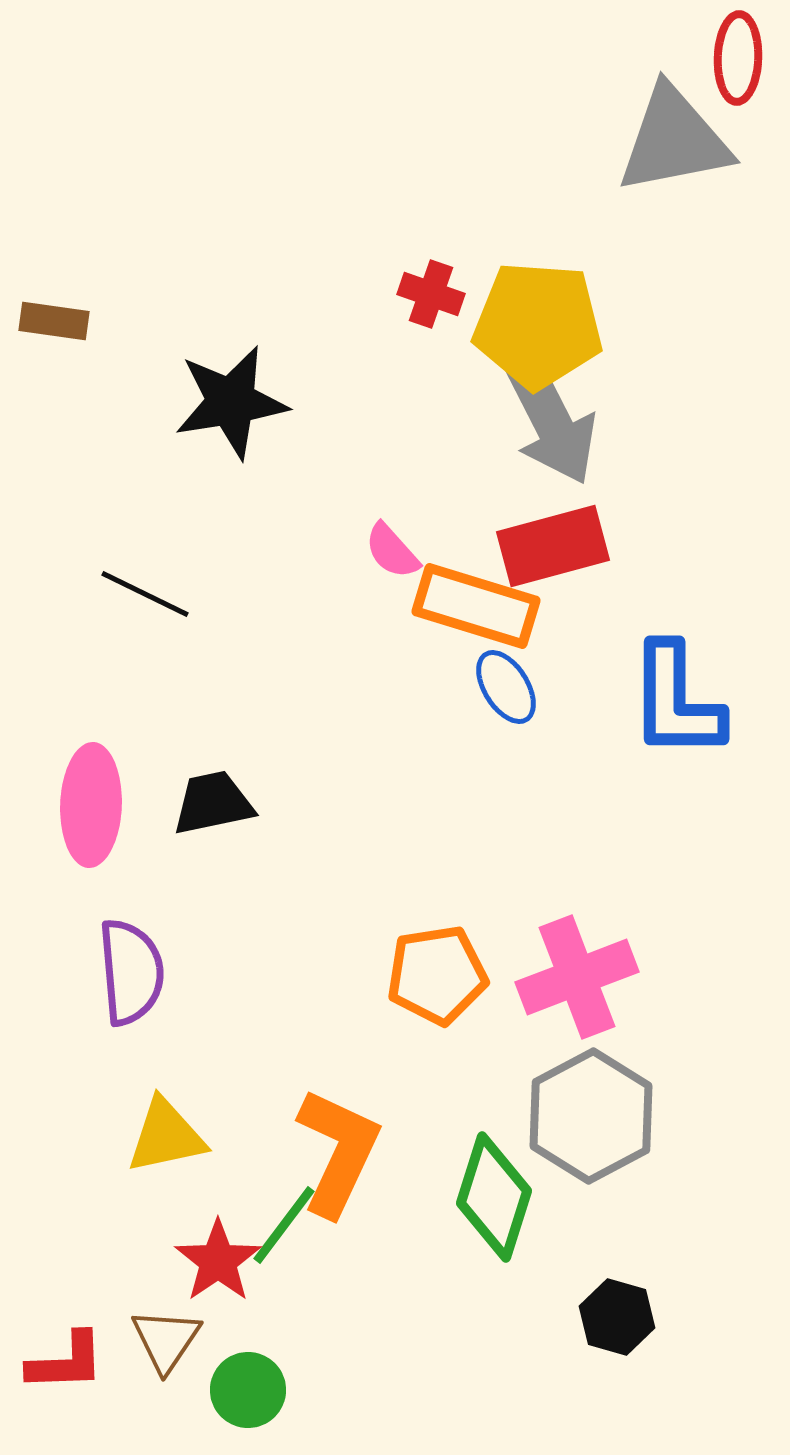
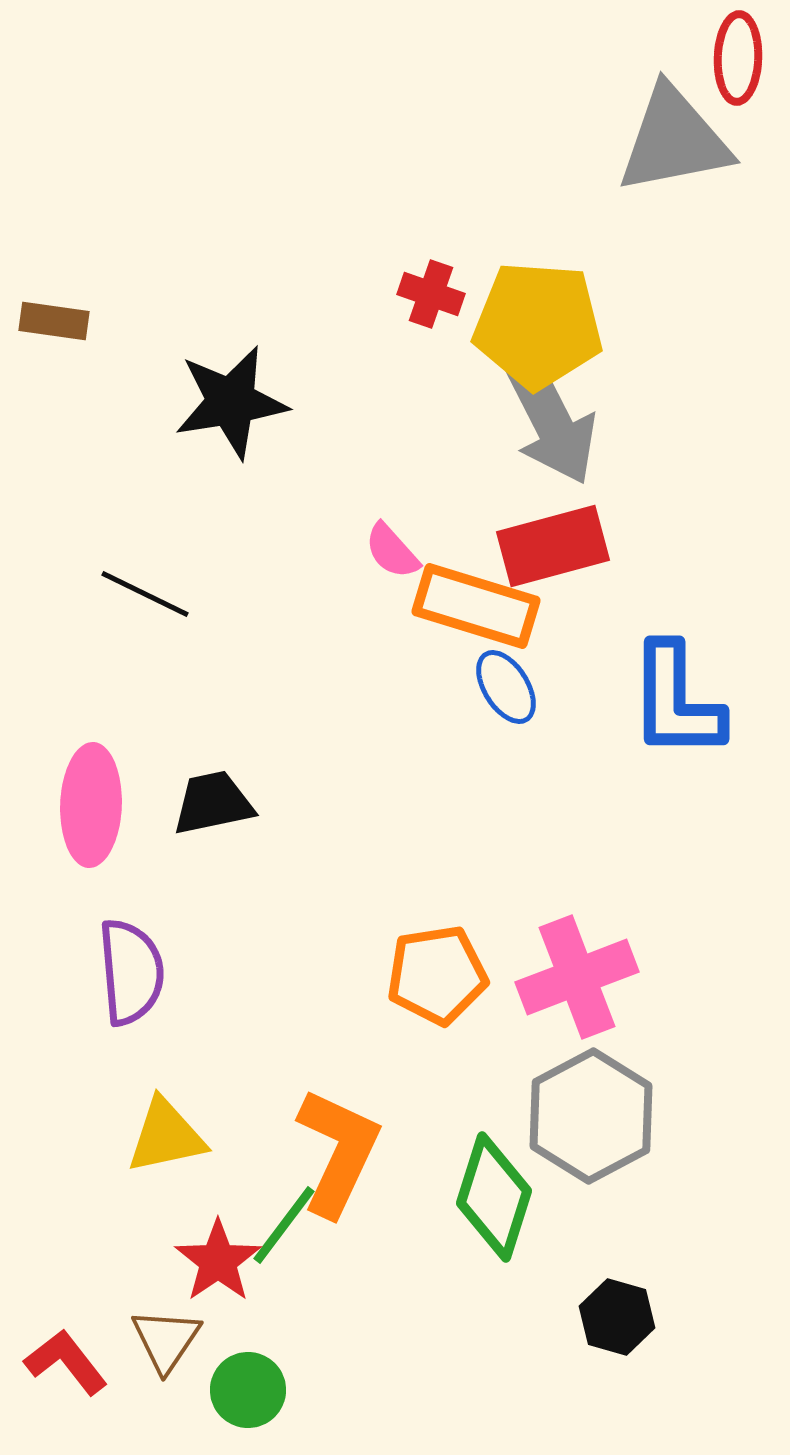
red L-shape: rotated 126 degrees counterclockwise
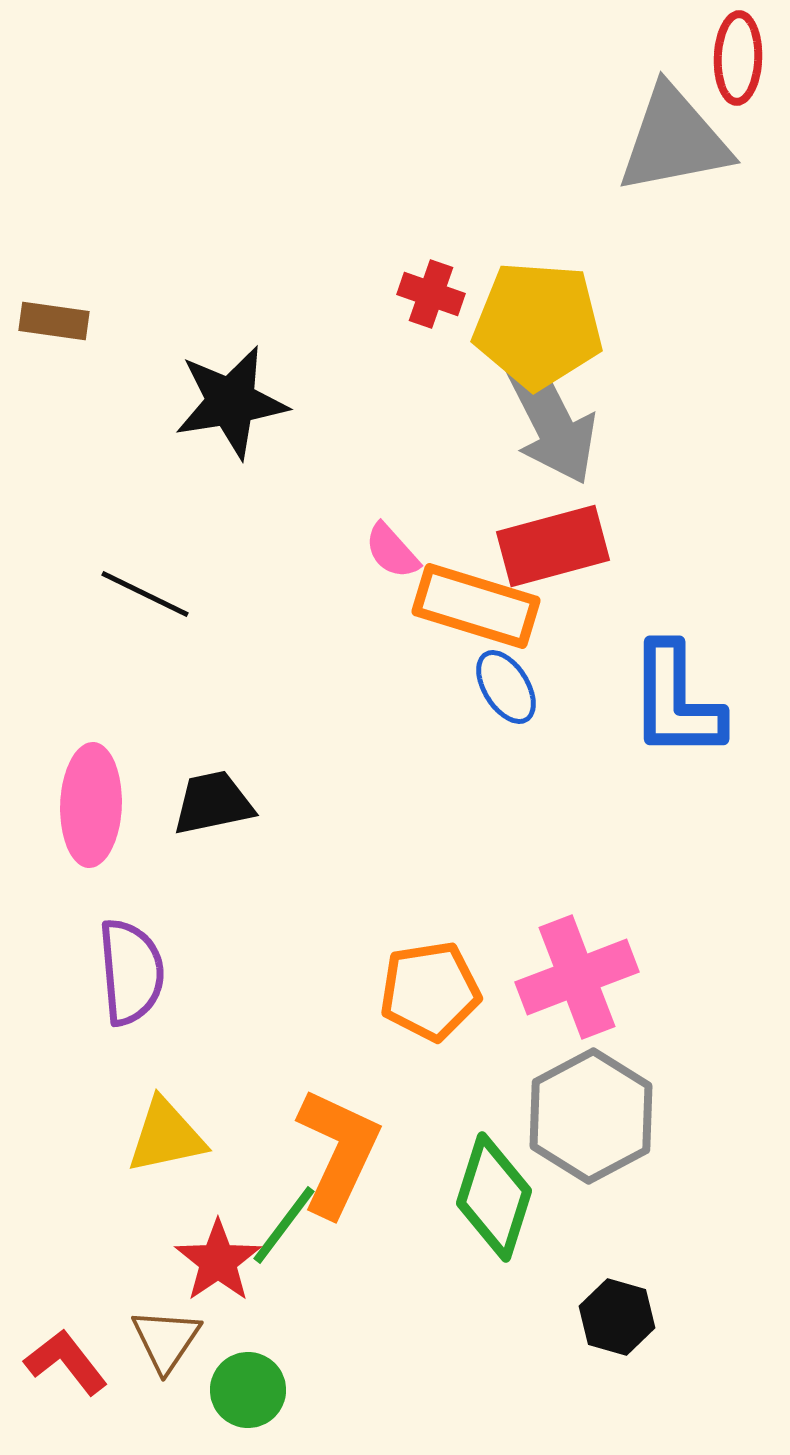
orange pentagon: moved 7 px left, 16 px down
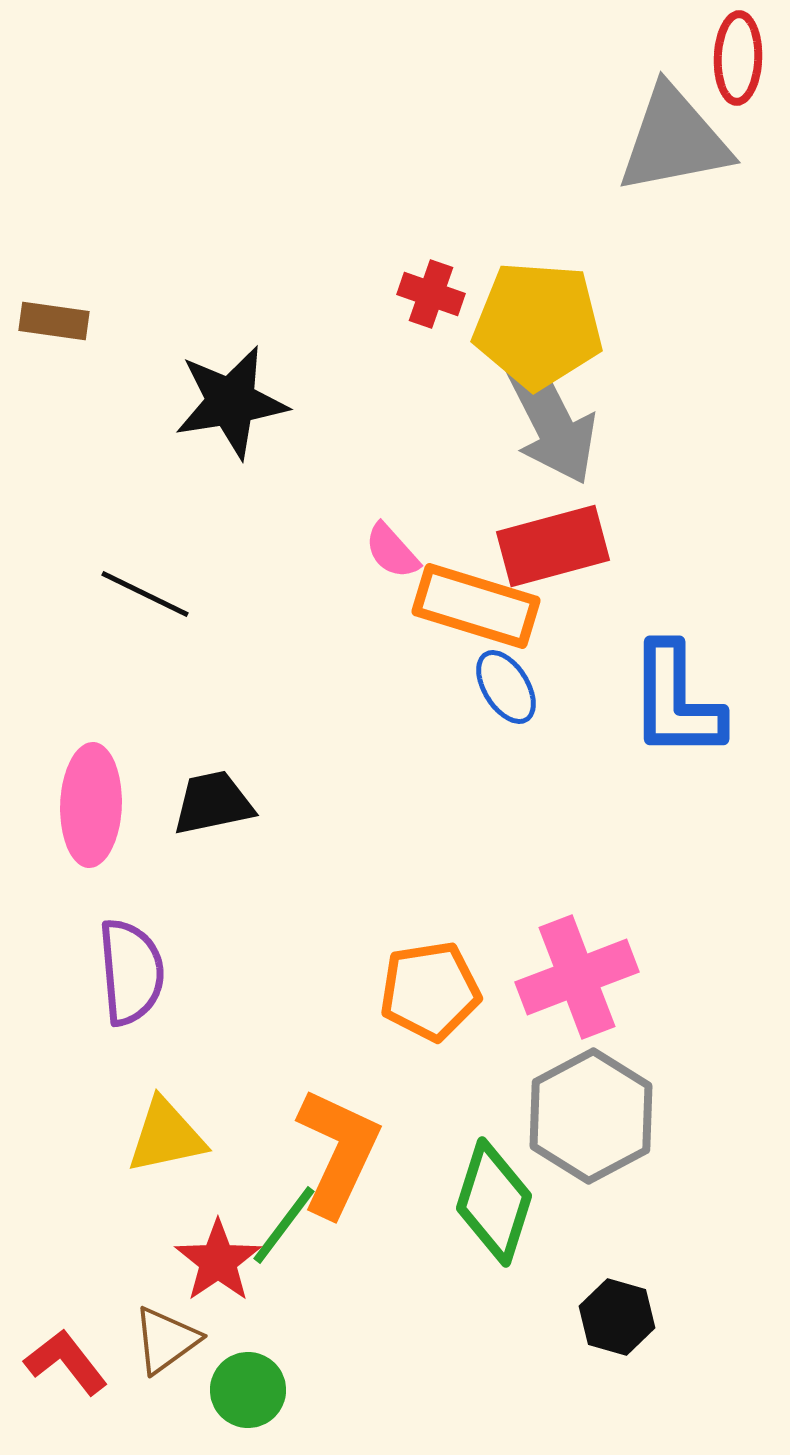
green diamond: moved 5 px down
brown triangle: rotated 20 degrees clockwise
